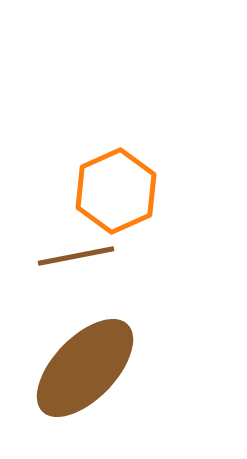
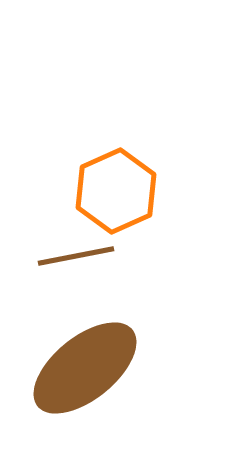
brown ellipse: rotated 7 degrees clockwise
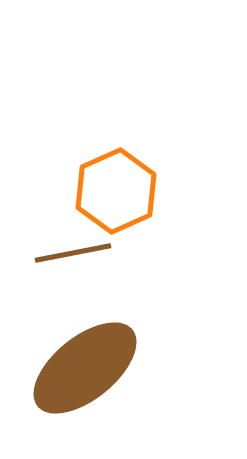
brown line: moved 3 px left, 3 px up
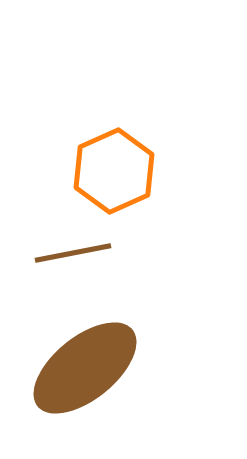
orange hexagon: moved 2 px left, 20 px up
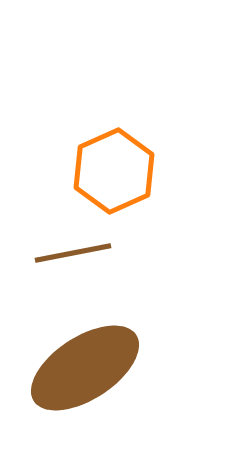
brown ellipse: rotated 6 degrees clockwise
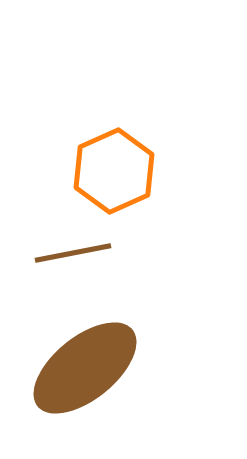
brown ellipse: rotated 6 degrees counterclockwise
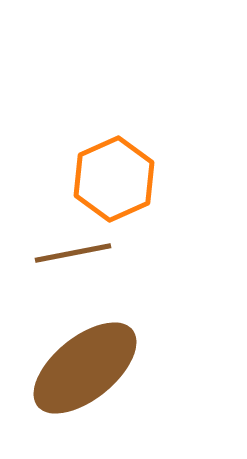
orange hexagon: moved 8 px down
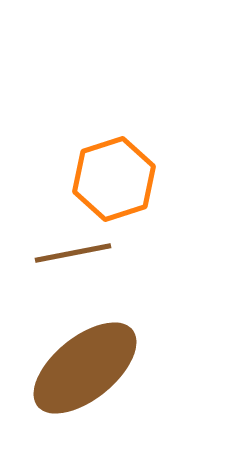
orange hexagon: rotated 6 degrees clockwise
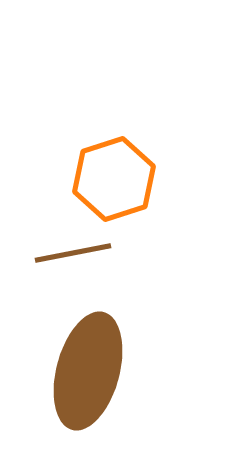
brown ellipse: moved 3 px right, 3 px down; rotated 36 degrees counterclockwise
